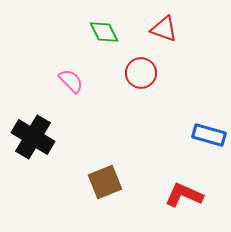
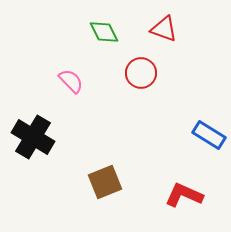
blue rectangle: rotated 16 degrees clockwise
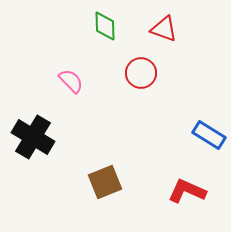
green diamond: moved 1 px right, 6 px up; rotated 24 degrees clockwise
red L-shape: moved 3 px right, 4 px up
